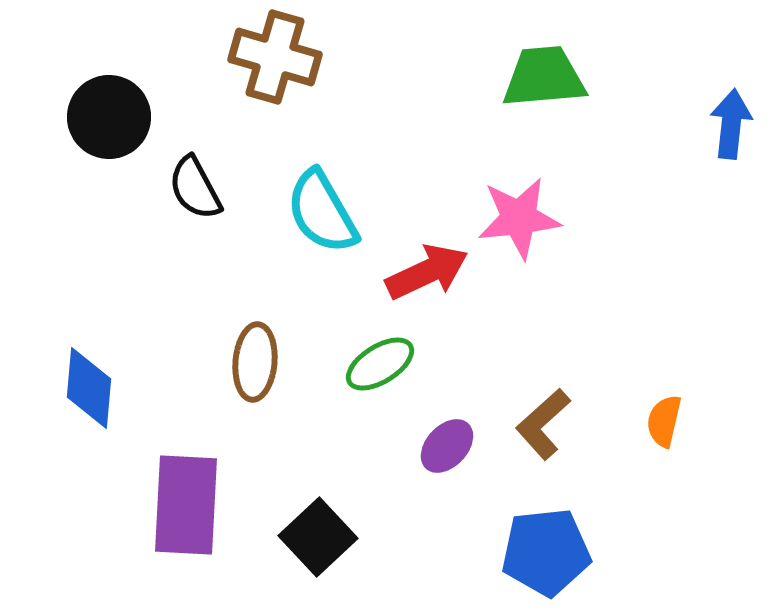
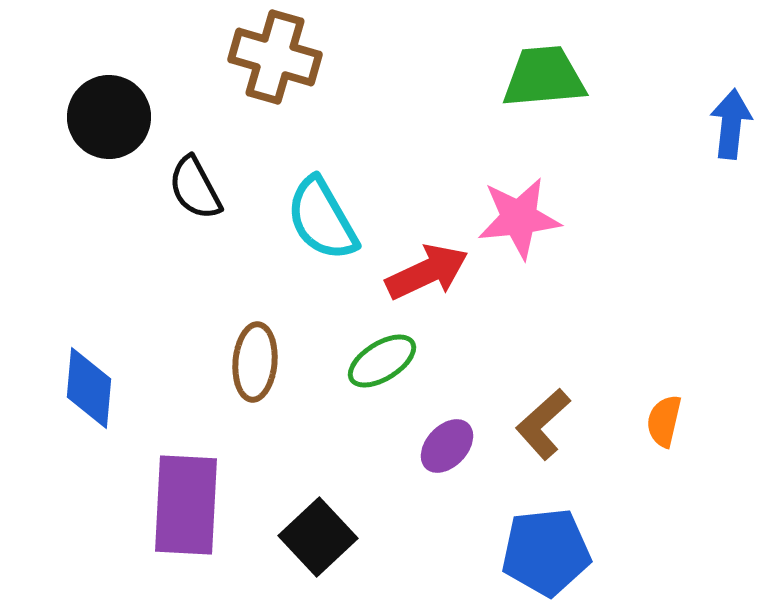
cyan semicircle: moved 7 px down
green ellipse: moved 2 px right, 3 px up
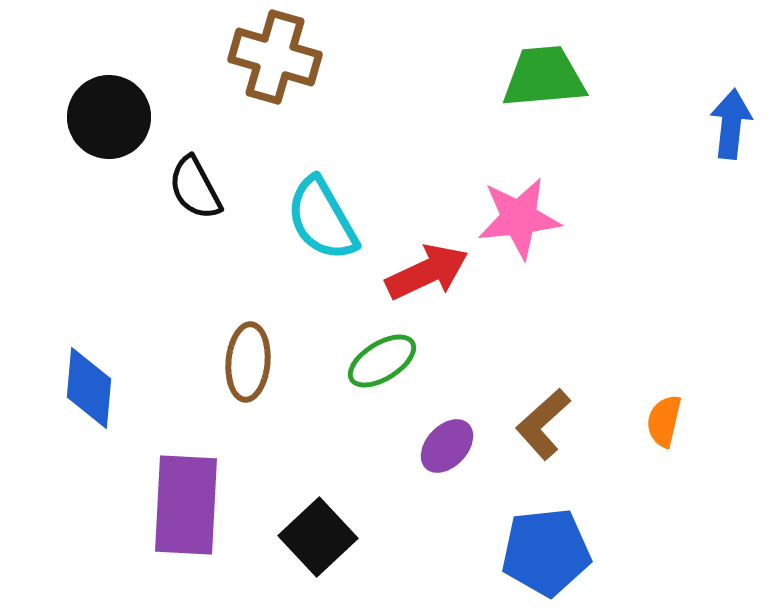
brown ellipse: moved 7 px left
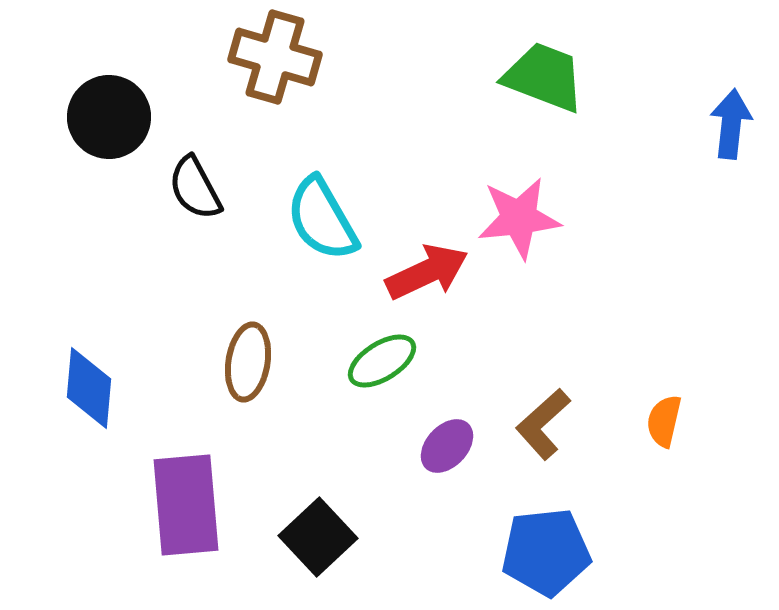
green trapezoid: rotated 26 degrees clockwise
brown ellipse: rotated 4 degrees clockwise
purple rectangle: rotated 8 degrees counterclockwise
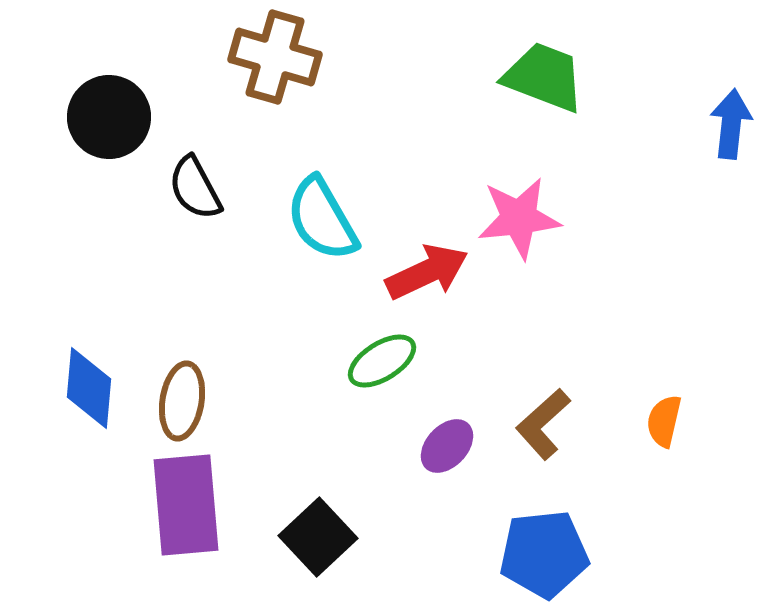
brown ellipse: moved 66 px left, 39 px down
blue pentagon: moved 2 px left, 2 px down
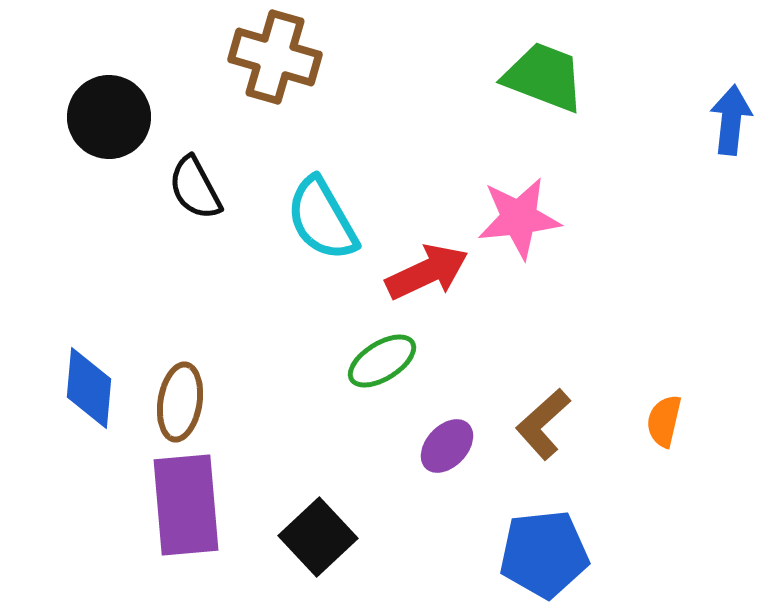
blue arrow: moved 4 px up
brown ellipse: moved 2 px left, 1 px down
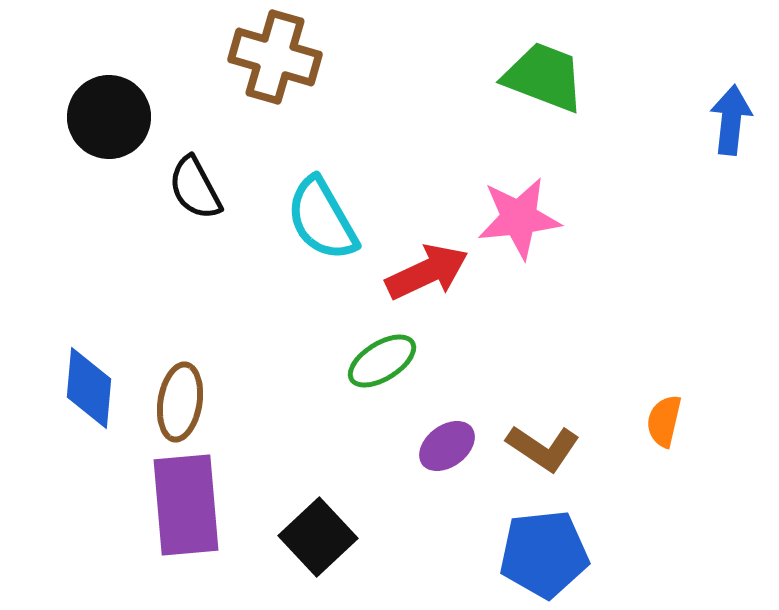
brown L-shape: moved 24 px down; rotated 104 degrees counterclockwise
purple ellipse: rotated 10 degrees clockwise
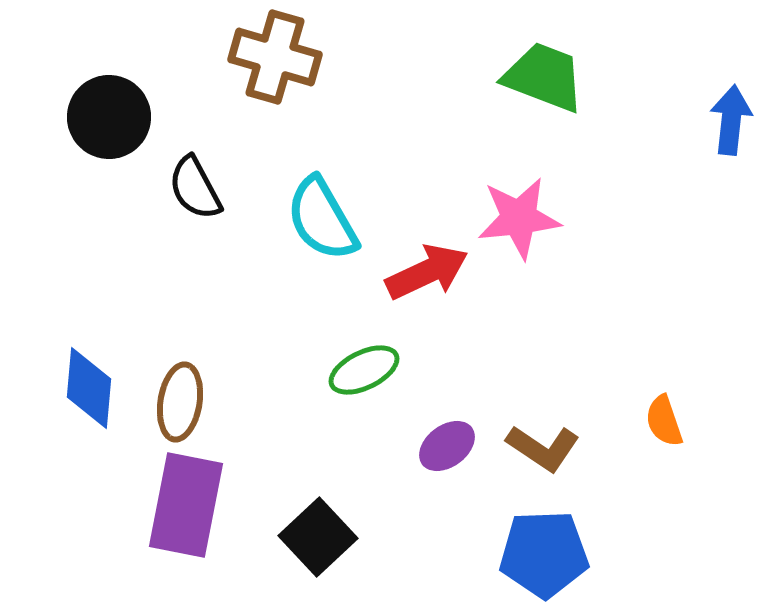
green ellipse: moved 18 px left, 9 px down; rotated 6 degrees clockwise
orange semicircle: rotated 32 degrees counterclockwise
purple rectangle: rotated 16 degrees clockwise
blue pentagon: rotated 4 degrees clockwise
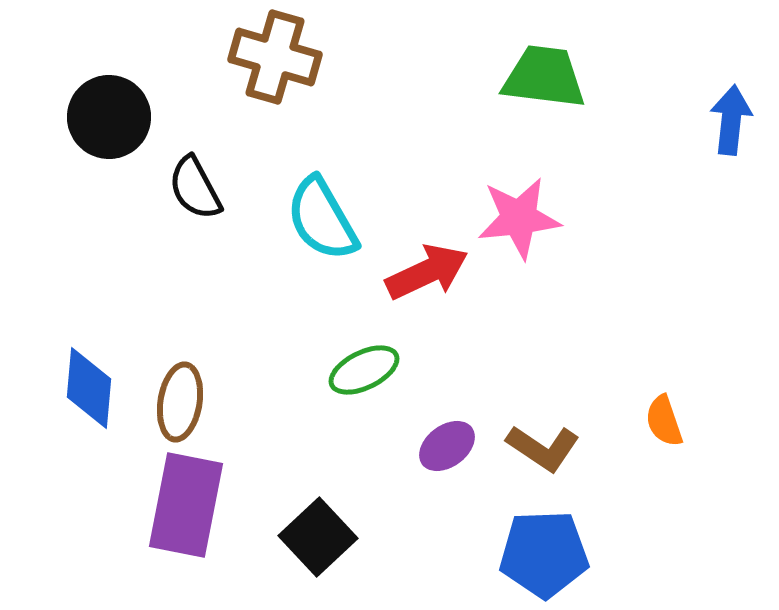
green trapezoid: rotated 14 degrees counterclockwise
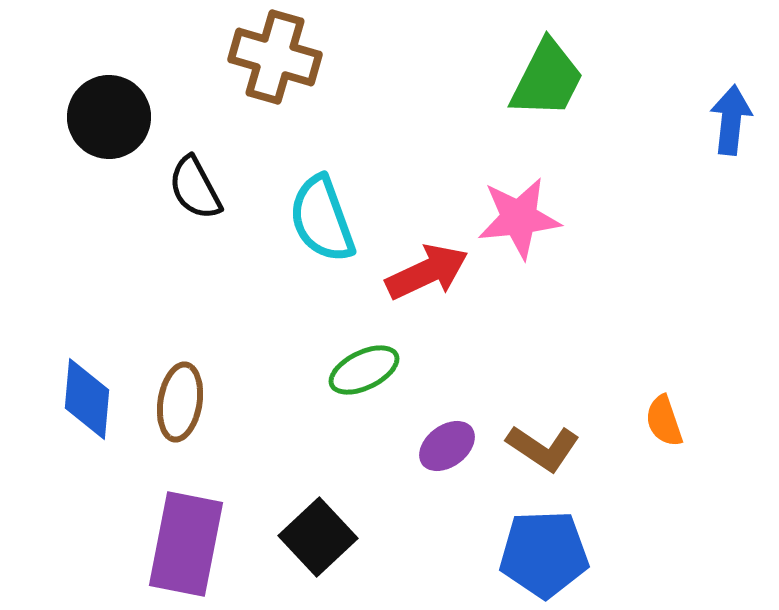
green trapezoid: moved 3 px right, 2 px down; rotated 110 degrees clockwise
cyan semicircle: rotated 10 degrees clockwise
blue diamond: moved 2 px left, 11 px down
purple rectangle: moved 39 px down
